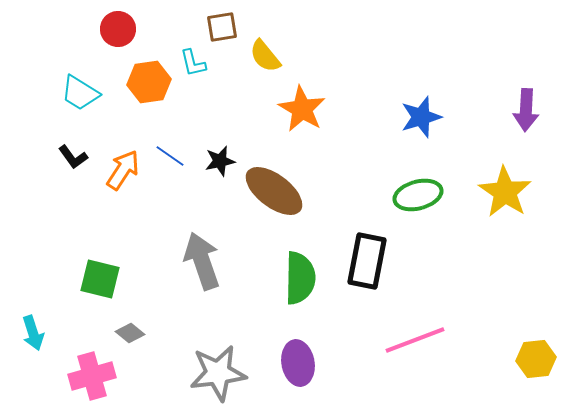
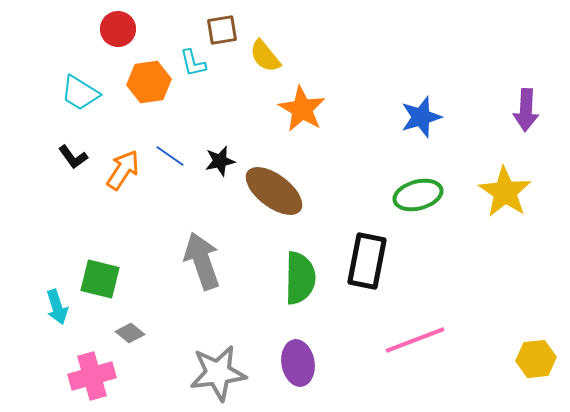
brown square: moved 3 px down
cyan arrow: moved 24 px right, 26 px up
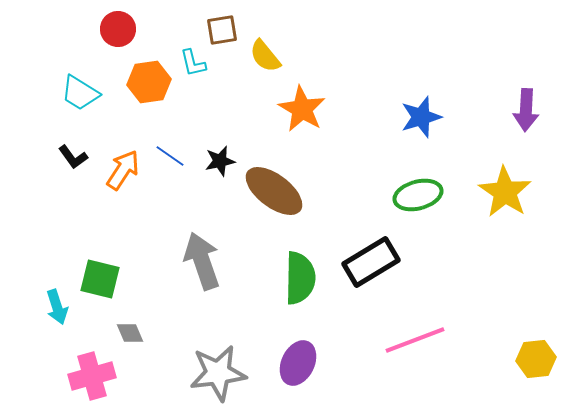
black rectangle: moved 4 px right, 1 px down; rotated 48 degrees clockwise
gray diamond: rotated 28 degrees clockwise
purple ellipse: rotated 36 degrees clockwise
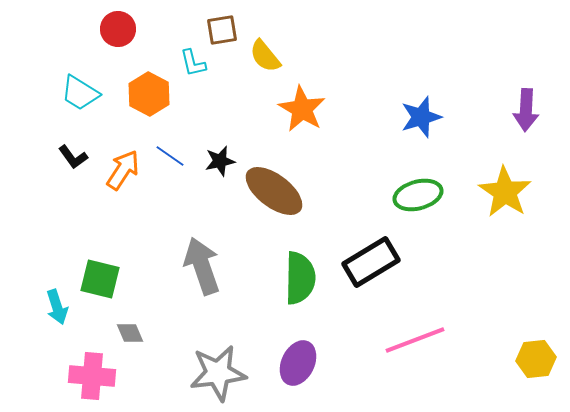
orange hexagon: moved 12 px down; rotated 24 degrees counterclockwise
gray arrow: moved 5 px down
pink cross: rotated 21 degrees clockwise
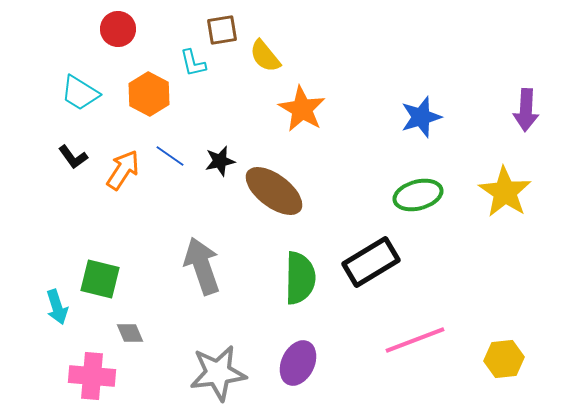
yellow hexagon: moved 32 px left
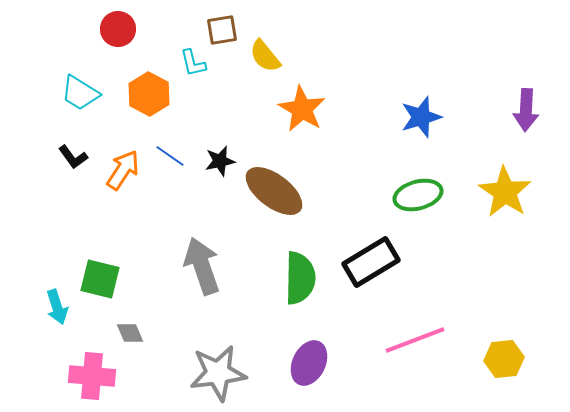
purple ellipse: moved 11 px right
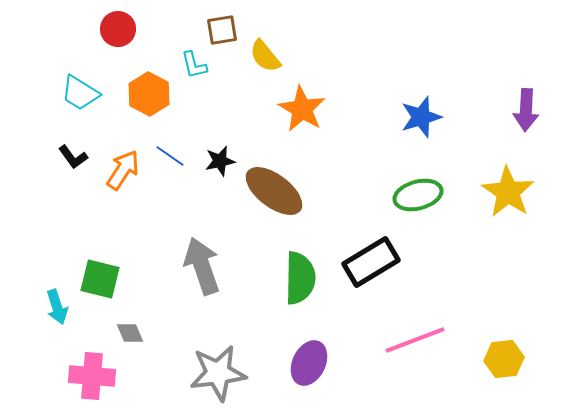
cyan L-shape: moved 1 px right, 2 px down
yellow star: moved 3 px right
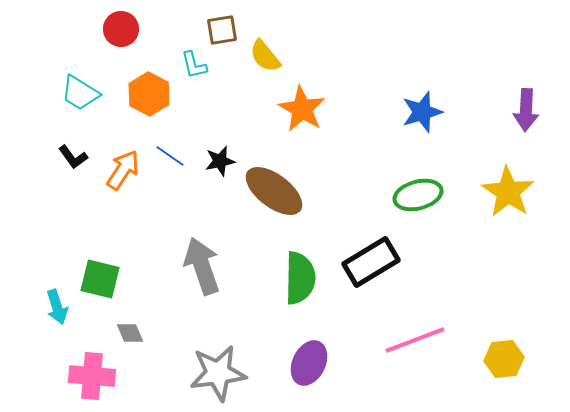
red circle: moved 3 px right
blue star: moved 1 px right, 5 px up
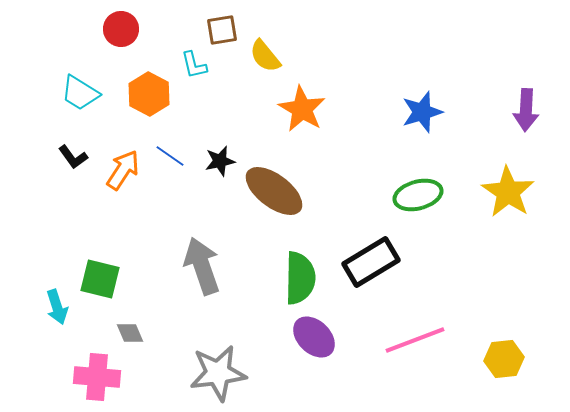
purple ellipse: moved 5 px right, 26 px up; rotated 72 degrees counterclockwise
pink cross: moved 5 px right, 1 px down
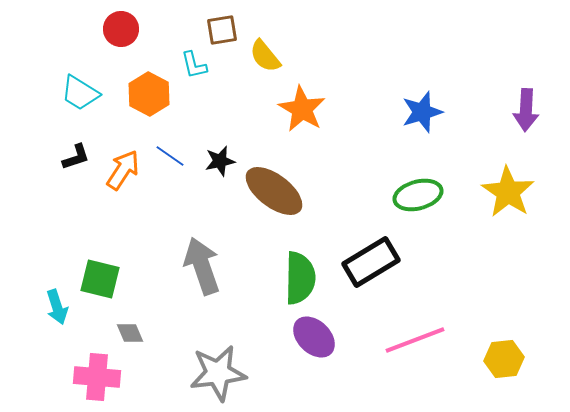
black L-shape: moved 3 px right; rotated 72 degrees counterclockwise
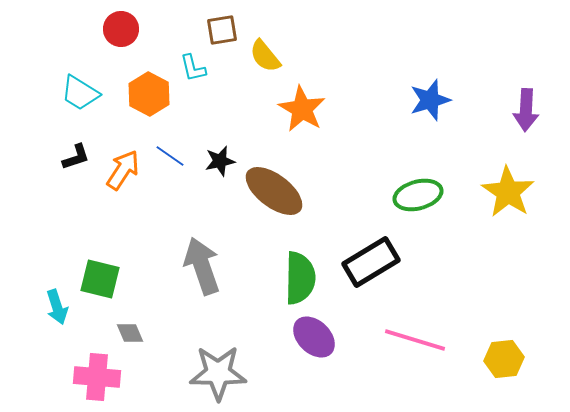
cyan L-shape: moved 1 px left, 3 px down
blue star: moved 8 px right, 12 px up
pink line: rotated 38 degrees clockwise
gray star: rotated 8 degrees clockwise
